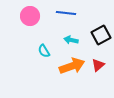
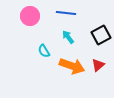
cyan arrow: moved 3 px left, 3 px up; rotated 40 degrees clockwise
orange arrow: rotated 40 degrees clockwise
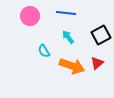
red triangle: moved 1 px left, 2 px up
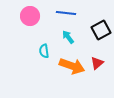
black square: moved 5 px up
cyan semicircle: rotated 24 degrees clockwise
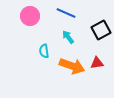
blue line: rotated 18 degrees clockwise
red triangle: rotated 32 degrees clockwise
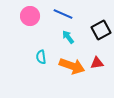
blue line: moved 3 px left, 1 px down
cyan semicircle: moved 3 px left, 6 px down
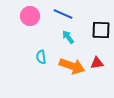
black square: rotated 30 degrees clockwise
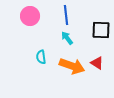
blue line: moved 3 px right, 1 px down; rotated 60 degrees clockwise
cyan arrow: moved 1 px left, 1 px down
red triangle: rotated 40 degrees clockwise
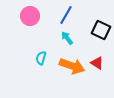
blue line: rotated 36 degrees clockwise
black square: rotated 24 degrees clockwise
cyan semicircle: moved 1 px down; rotated 24 degrees clockwise
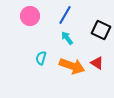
blue line: moved 1 px left
